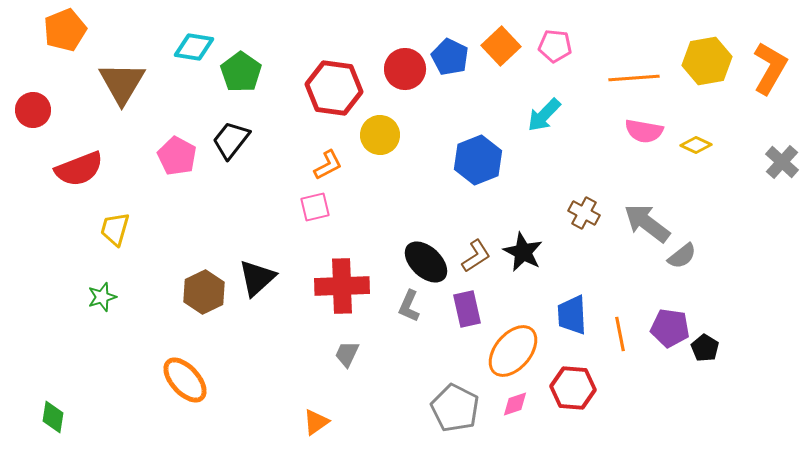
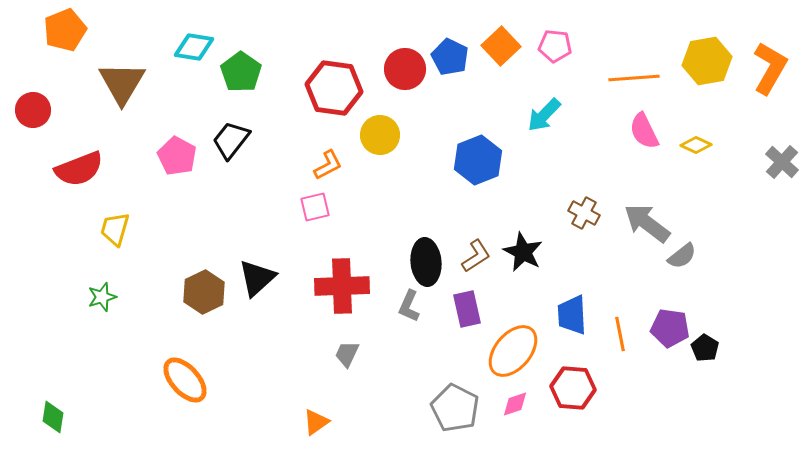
pink semicircle at (644, 131): rotated 54 degrees clockwise
black ellipse at (426, 262): rotated 42 degrees clockwise
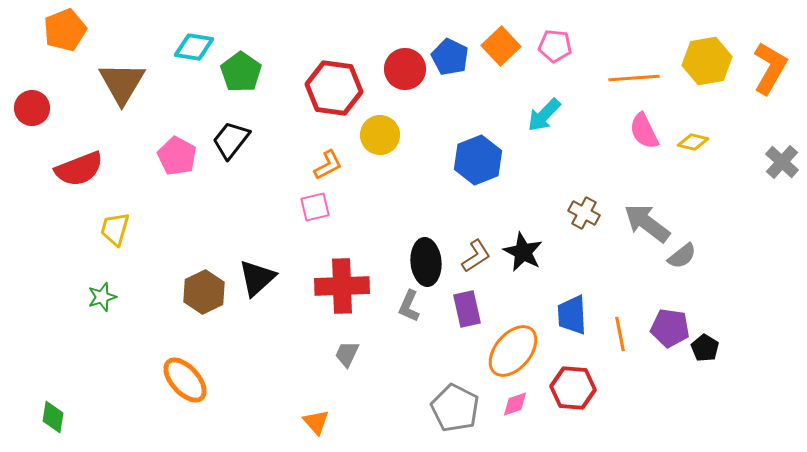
red circle at (33, 110): moved 1 px left, 2 px up
yellow diamond at (696, 145): moved 3 px left, 3 px up; rotated 12 degrees counterclockwise
orange triangle at (316, 422): rotated 36 degrees counterclockwise
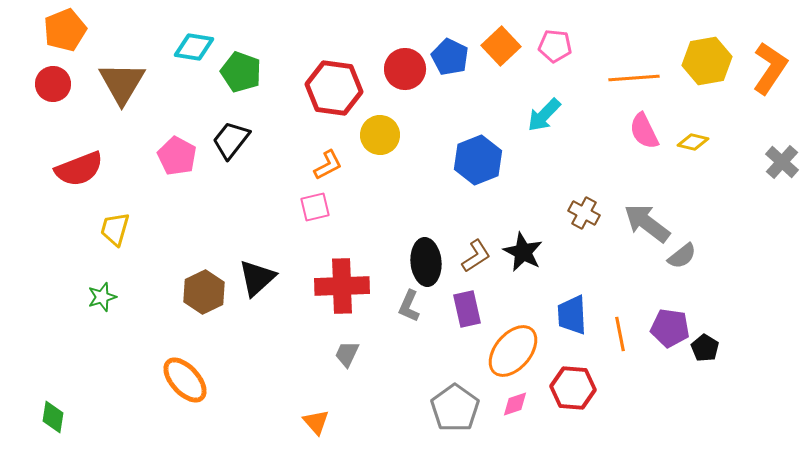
orange L-shape at (770, 68): rotated 4 degrees clockwise
green pentagon at (241, 72): rotated 15 degrees counterclockwise
red circle at (32, 108): moved 21 px right, 24 px up
gray pentagon at (455, 408): rotated 9 degrees clockwise
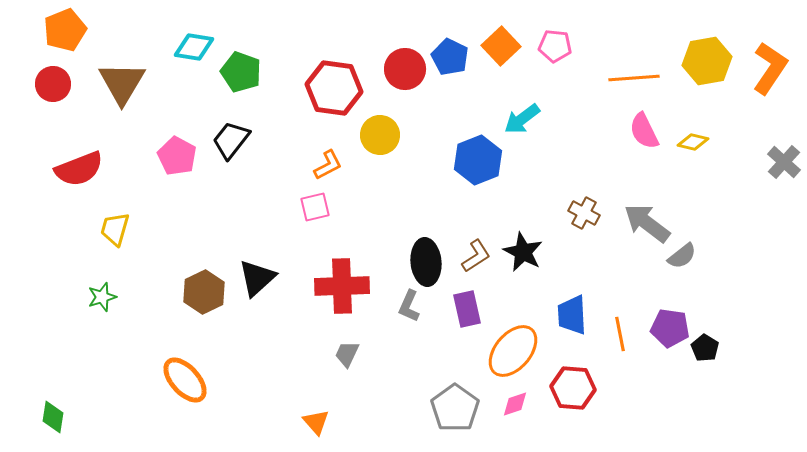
cyan arrow at (544, 115): moved 22 px left, 4 px down; rotated 9 degrees clockwise
gray cross at (782, 162): moved 2 px right
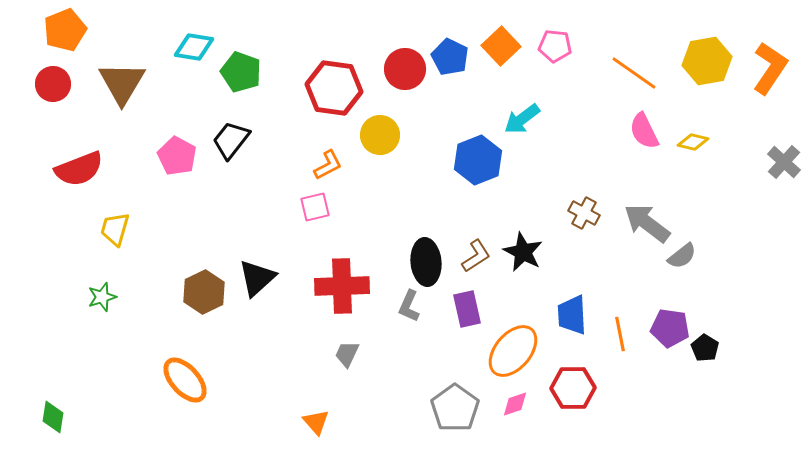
orange line at (634, 78): moved 5 px up; rotated 39 degrees clockwise
red hexagon at (573, 388): rotated 6 degrees counterclockwise
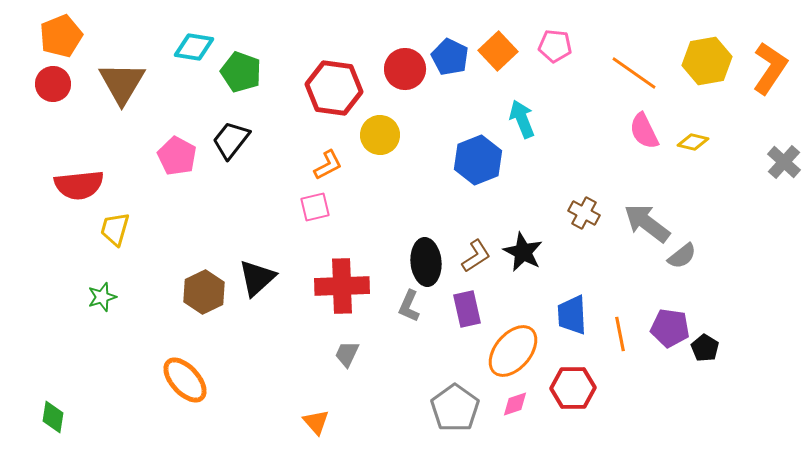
orange pentagon at (65, 30): moved 4 px left, 6 px down
orange square at (501, 46): moved 3 px left, 5 px down
cyan arrow at (522, 119): rotated 105 degrees clockwise
red semicircle at (79, 169): moved 16 px down; rotated 15 degrees clockwise
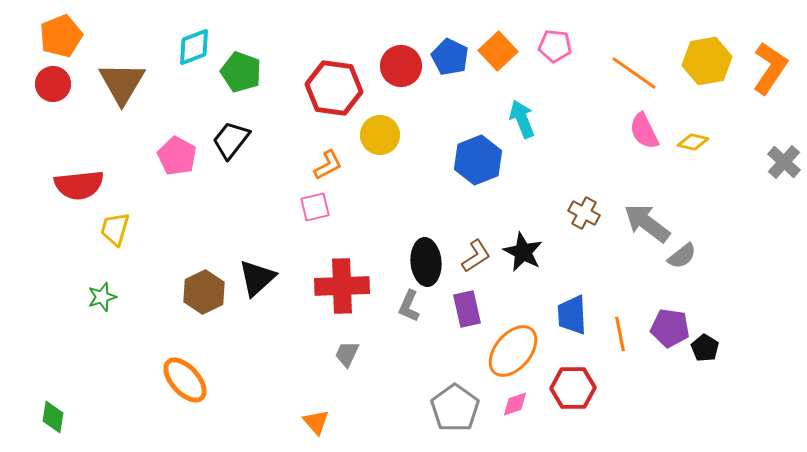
cyan diamond at (194, 47): rotated 30 degrees counterclockwise
red circle at (405, 69): moved 4 px left, 3 px up
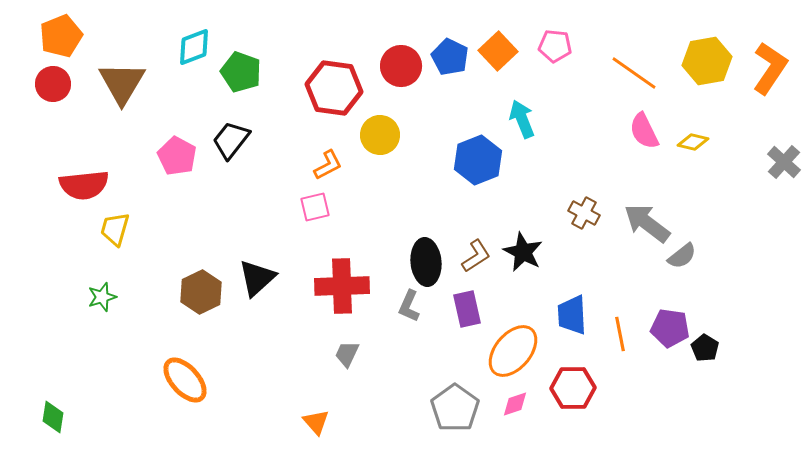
red semicircle at (79, 185): moved 5 px right
brown hexagon at (204, 292): moved 3 px left
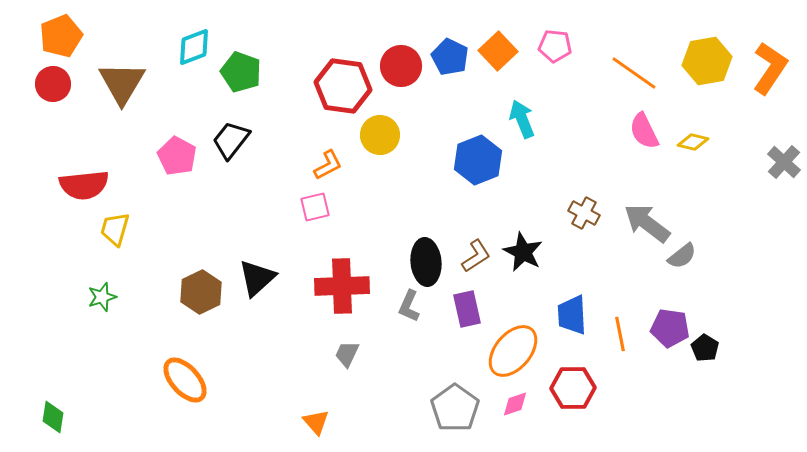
red hexagon at (334, 88): moved 9 px right, 2 px up
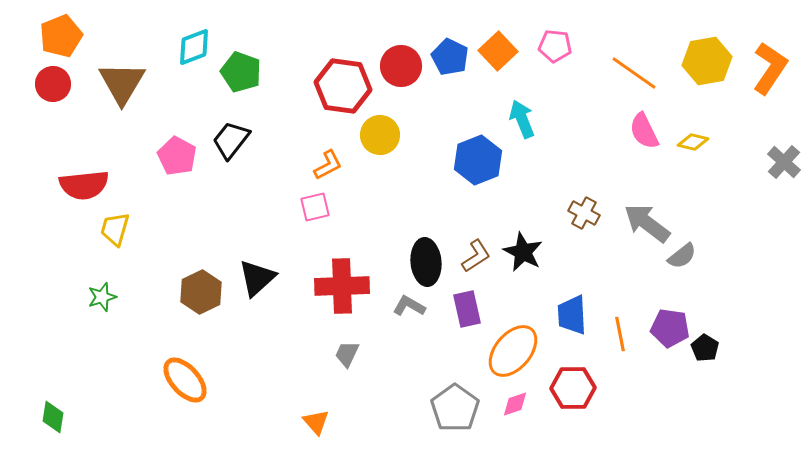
gray L-shape at (409, 306): rotated 96 degrees clockwise
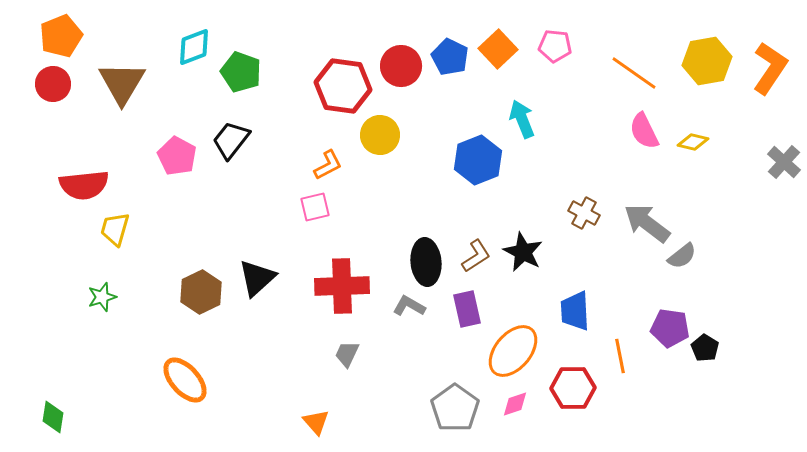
orange square at (498, 51): moved 2 px up
blue trapezoid at (572, 315): moved 3 px right, 4 px up
orange line at (620, 334): moved 22 px down
